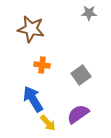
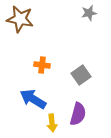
gray star: rotated 14 degrees counterclockwise
brown star: moved 11 px left, 10 px up
blue arrow: rotated 28 degrees counterclockwise
purple semicircle: rotated 140 degrees clockwise
yellow arrow: moved 4 px right; rotated 36 degrees clockwise
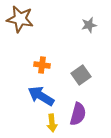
gray star: moved 12 px down
blue arrow: moved 8 px right, 3 px up
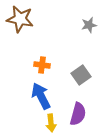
blue arrow: rotated 32 degrees clockwise
yellow arrow: moved 1 px left
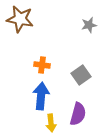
blue arrow: rotated 32 degrees clockwise
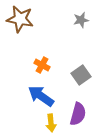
gray star: moved 8 px left, 5 px up
orange cross: rotated 21 degrees clockwise
blue arrow: rotated 60 degrees counterclockwise
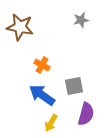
brown star: moved 8 px down
gray square: moved 7 px left, 11 px down; rotated 24 degrees clockwise
blue arrow: moved 1 px right, 1 px up
purple semicircle: moved 8 px right
yellow arrow: rotated 36 degrees clockwise
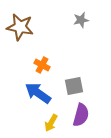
blue arrow: moved 4 px left, 2 px up
purple semicircle: moved 5 px left, 1 px down
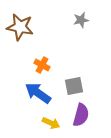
yellow arrow: rotated 96 degrees counterclockwise
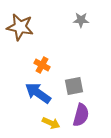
gray star: rotated 14 degrees clockwise
